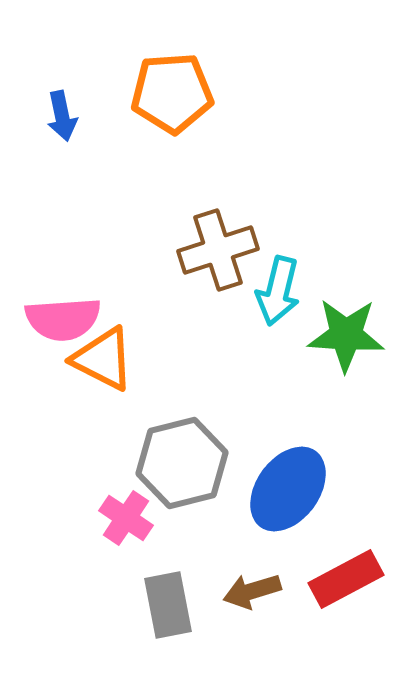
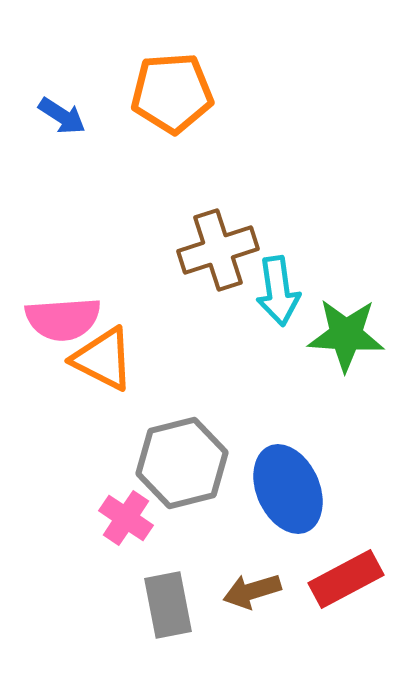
blue arrow: rotated 45 degrees counterclockwise
cyan arrow: rotated 22 degrees counterclockwise
blue ellipse: rotated 60 degrees counterclockwise
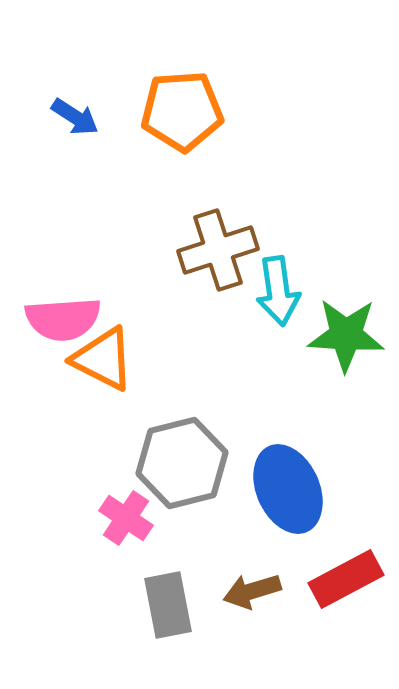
orange pentagon: moved 10 px right, 18 px down
blue arrow: moved 13 px right, 1 px down
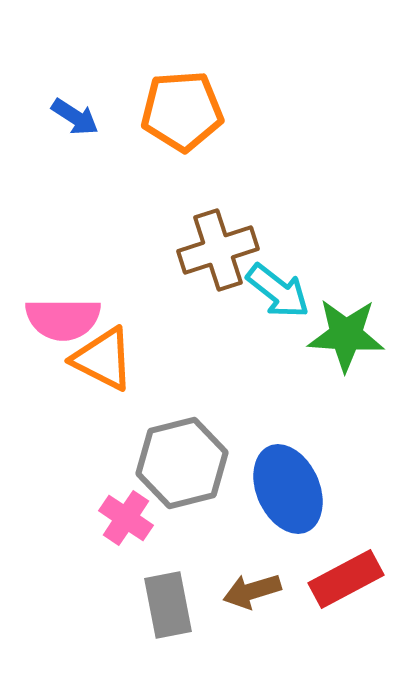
cyan arrow: rotated 44 degrees counterclockwise
pink semicircle: rotated 4 degrees clockwise
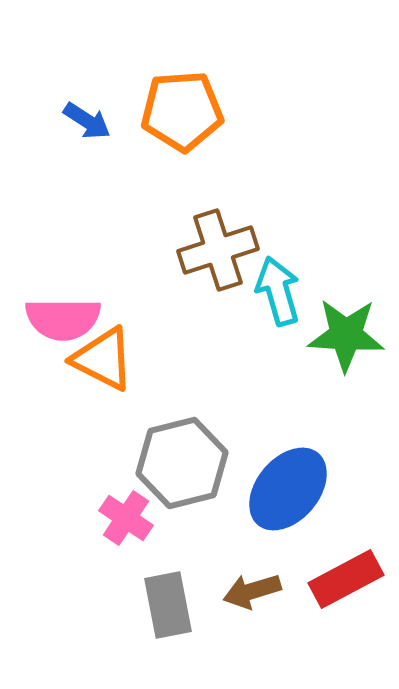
blue arrow: moved 12 px right, 4 px down
cyan arrow: rotated 144 degrees counterclockwise
blue ellipse: rotated 64 degrees clockwise
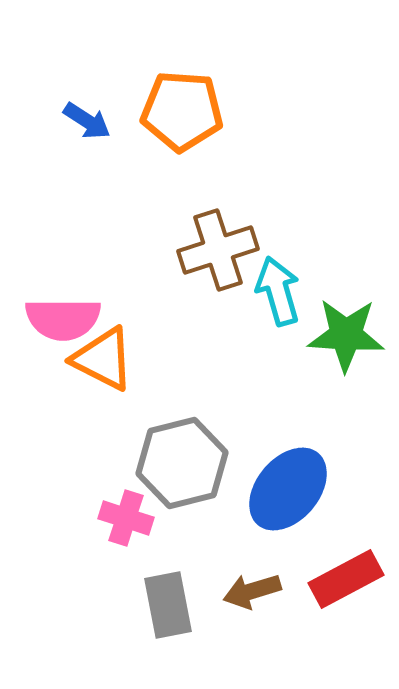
orange pentagon: rotated 8 degrees clockwise
pink cross: rotated 16 degrees counterclockwise
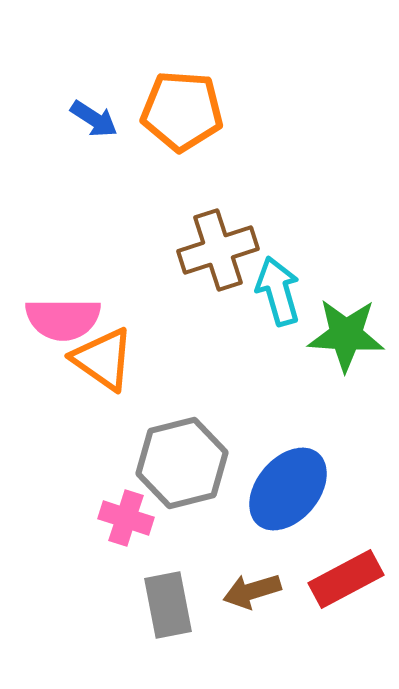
blue arrow: moved 7 px right, 2 px up
orange triangle: rotated 8 degrees clockwise
